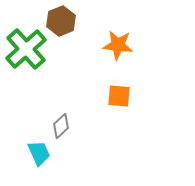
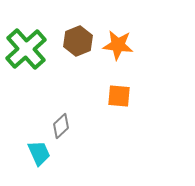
brown hexagon: moved 17 px right, 20 px down
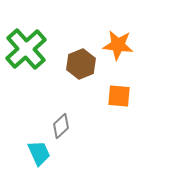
brown hexagon: moved 3 px right, 23 px down
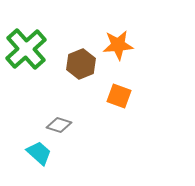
orange star: rotated 12 degrees counterclockwise
orange square: rotated 15 degrees clockwise
gray diamond: moved 2 px left, 1 px up; rotated 60 degrees clockwise
cyan trapezoid: rotated 24 degrees counterclockwise
